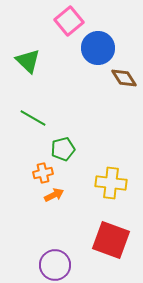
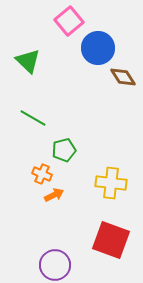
brown diamond: moved 1 px left, 1 px up
green pentagon: moved 1 px right, 1 px down
orange cross: moved 1 px left, 1 px down; rotated 36 degrees clockwise
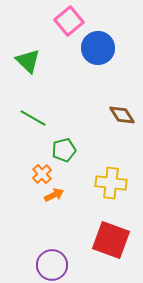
brown diamond: moved 1 px left, 38 px down
orange cross: rotated 24 degrees clockwise
purple circle: moved 3 px left
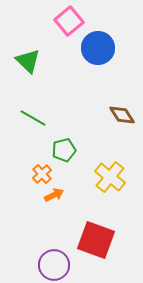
yellow cross: moved 1 px left, 6 px up; rotated 32 degrees clockwise
red square: moved 15 px left
purple circle: moved 2 px right
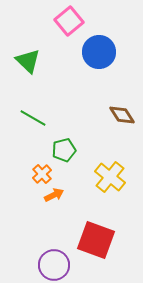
blue circle: moved 1 px right, 4 px down
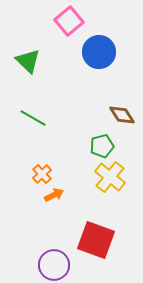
green pentagon: moved 38 px right, 4 px up
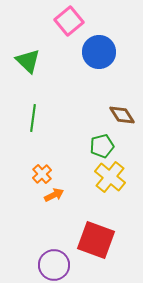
green line: rotated 68 degrees clockwise
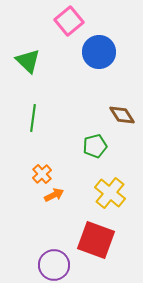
green pentagon: moved 7 px left
yellow cross: moved 16 px down
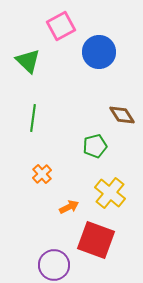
pink square: moved 8 px left, 5 px down; rotated 12 degrees clockwise
orange arrow: moved 15 px right, 12 px down
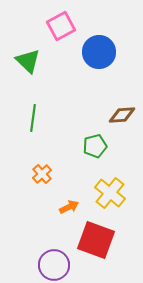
brown diamond: rotated 60 degrees counterclockwise
